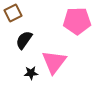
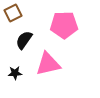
pink pentagon: moved 13 px left, 4 px down
pink triangle: moved 6 px left, 2 px down; rotated 40 degrees clockwise
black star: moved 16 px left
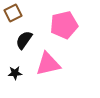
pink pentagon: rotated 12 degrees counterclockwise
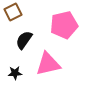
brown square: moved 1 px up
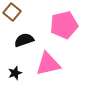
brown square: moved 1 px left; rotated 24 degrees counterclockwise
black semicircle: rotated 36 degrees clockwise
black star: rotated 16 degrees counterclockwise
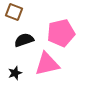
brown square: moved 2 px right; rotated 18 degrees counterclockwise
pink pentagon: moved 3 px left, 8 px down
pink triangle: moved 1 px left
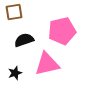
brown square: rotated 30 degrees counterclockwise
pink pentagon: moved 1 px right, 2 px up
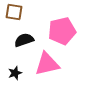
brown square: rotated 18 degrees clockwise
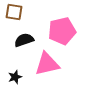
black star: moved 4 px down
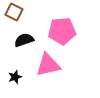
brown square: rotated 18 degrees clockwise
pink pentagon: rotated 8 degrees clockwise
pink triangle: moved 1 px right, 1 px down
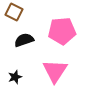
pink triangle: moved 7 px right, 6 px down; rotated 44 degrees counterclockwise
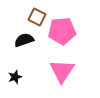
brown square: moved 23 px right, 5 px down
pink triangle: moved 7 px right
